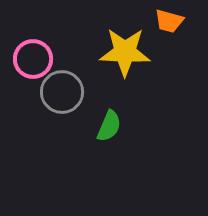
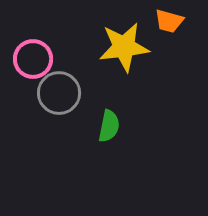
yellow star: moved 1 px left, 5 px up; rotated 9 degrees counterclockwise
gray circle: moved 3 px left, 1 px down
green semicircle: rotated 12 degrees counterclockwise
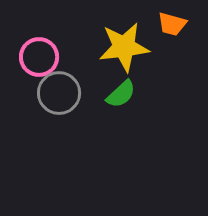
orange trapezoid: moved 3 px right, 3 px down
pink circle: moved 6 px right, 2 px up
green semicircle: moved 12 px right, 32 px up; rotated 36 degrees clockwise
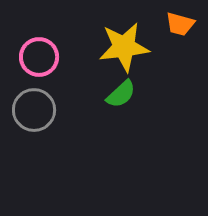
orange trapezoid: moved 8 px right
gray circle: moved 25 px left, 17 px down
